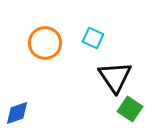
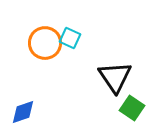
cyan square: moved 23 px left
green square: moved 2 px right, 1 px up
blue diamond: moved 6 px right, 1 px up
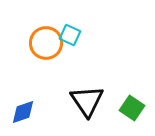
cyan square: moved 3 px up
orange circle: moved 1 px right
black triangle: moved 28 px left, 24 px down
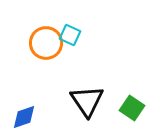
blue diamond: moved 1 px right, 5 px down
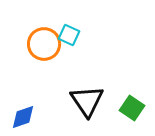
cyan square: moved 1 px left
orange circle: moved 2 px left, 1 px down
blue diamond: moved 1 px left
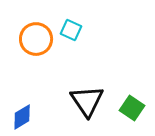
cyan square: moved 2 px right, 5 px up
orange circle: moved 8 px left, 5 px up
blue diamond: moved 1 px left; rotated 12 degrees counterclockwise
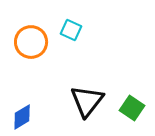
orange circle: moved 5 px left, 3 px down
black triangle: rotated 12 degrees clockwise
